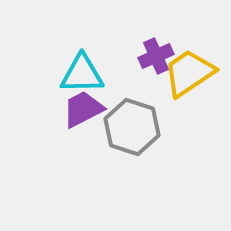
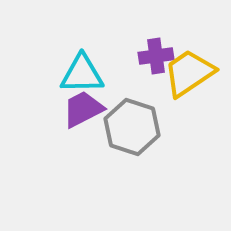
purple cross: rotated 16 degrees clockwise
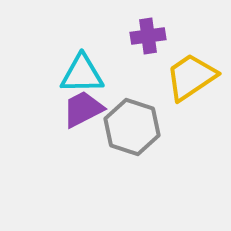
purple cross: moved 8 px left, 20 px up
yellow trapezoid: moved 2 px right, 4 px down
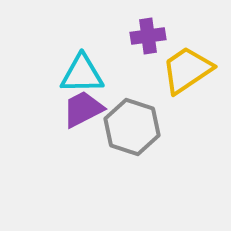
yellow trapezoid: moved 4 px left, 7 px up
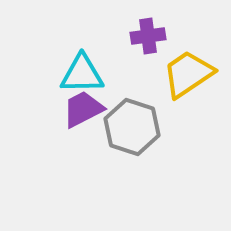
yellow trapezoid: moved 1 px right, 4 px down
